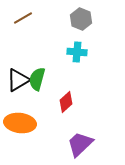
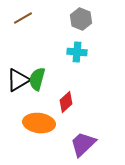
orange ellipse: moved 19 px right
purple trapezoid: moved 3 px right
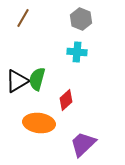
brown line: rotated 30 degrees counterclockwise
black triangle: moved 1 px left, 1 px down
red diamond: moved 2 px up
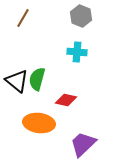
gray hexagon: moved 3 px up
black triangle: rotated 50 degrees counterclockwise
red diamond: rotated 55 degrees clockwise
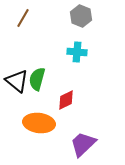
red diamond: rotated 40 degrees counterclockwise
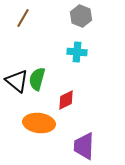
purple trapezoid: moved 1 px right, 2 px down; rotated 44 degrees counterclockwise
